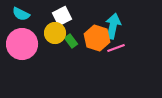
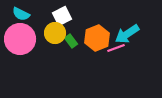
cyan arrow: moved 14 px right, 8 px down; rotated 135 degrees counterclockwise
orange hexagon: rotated 20 degrees clockwise
pink circle: moved 2 px left, 5 px up
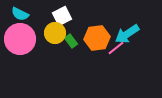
cyan semicircle: moved 1 px left
orange hexagon: rotated 15 degrees clockwise
pink line: rotated 18 degrees counterclockwise
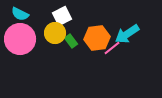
pink line: moved 4 px left
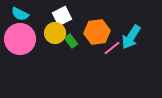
cyan arrow: moved 4 px right, 3 px down; rotated 25 degrees counterclockwise
orange hexagon: moved 6 px up
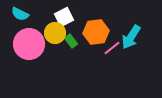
white square: moved 2 px right, 1 px down
orange hexagon: moved 1 px left
pink circle: moved 9 px right, 5 px down
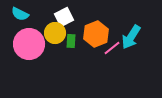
orange hexagon: moved 2 px down; rotated 15 degrees counterclockwise
green rectangle: rotated 40 degrees clockwise
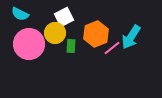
green rectangle: moved 5 px down
